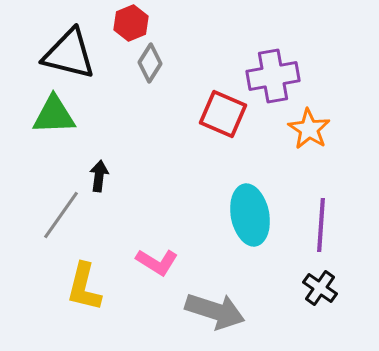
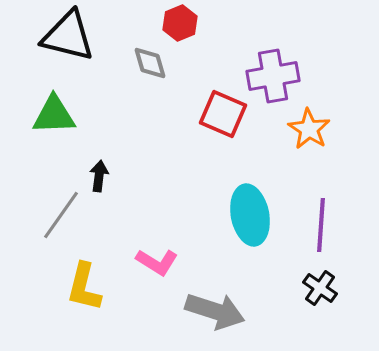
red hexagon: moved 49 px right
black triangle: moved 1 px left, 18 px up
gray diamond: rotated 48 degrees counterclockwise
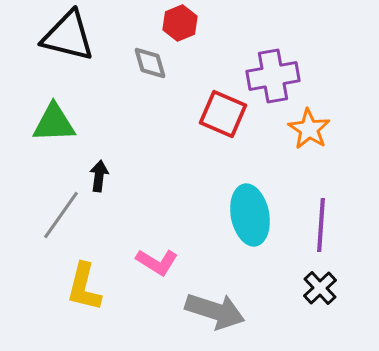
green triangle: moved 8 px down
black cross: rotated 12 degrees clockwise
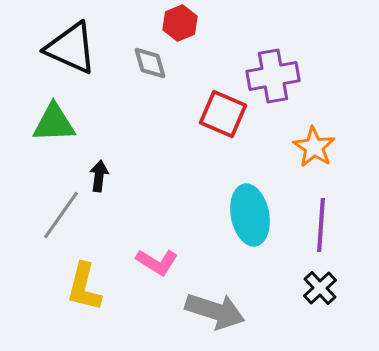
black triangle: moved 3 px right, 12 px down; rotated 10 degrees clockwise
orange star: moved 5 px right, 18 px down
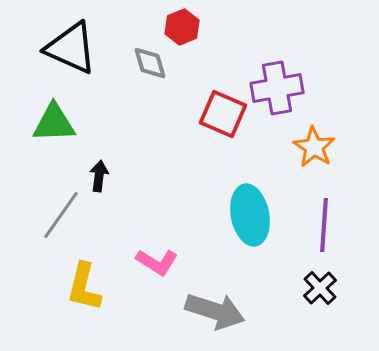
red hexagon: moved 2 px right, 4 px down
purple cross: moved 4 px right, 12 px down
purple line: moved 3 px right
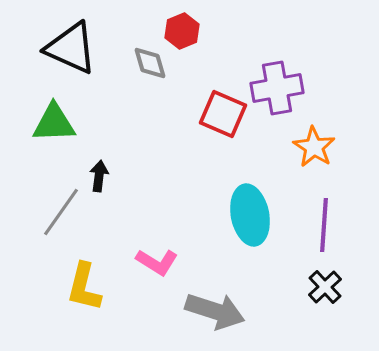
red hexagon: moved 4 px down
gray line: moved 3 px up
black cross: moved 5 px right, 1 px up
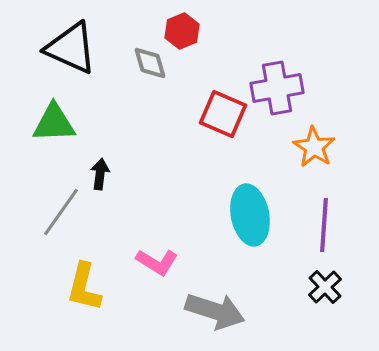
black arrow: moved 1 px right, 2 px up
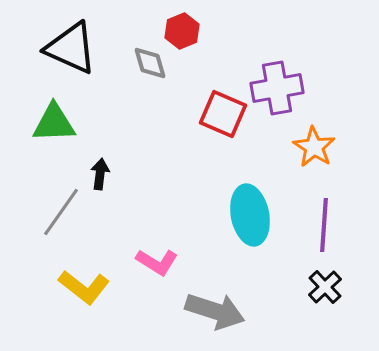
yellow L-shape: rotated 66 degrees counterclockwise
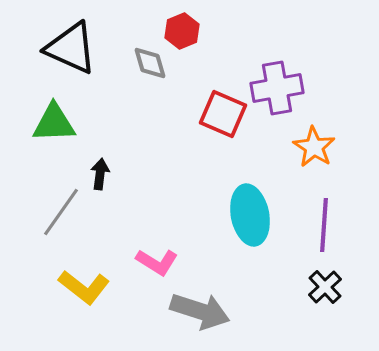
gray arrow: moved 15 px left
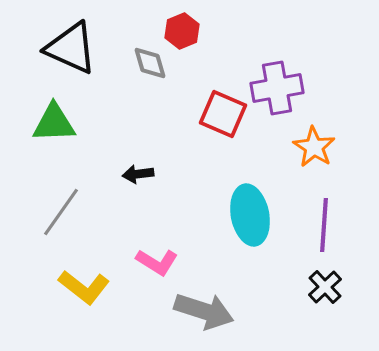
black arrow: moved 38 px right; rotated 104 degrees counterclockwise
gray arrow: moved 4 px right
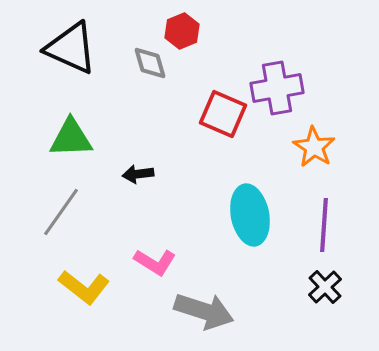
green triangle: moved 17 px right, 15 px down
pink L-shape: moved 2 px left
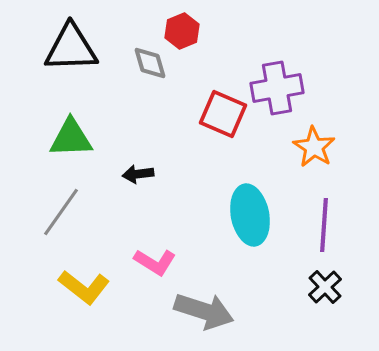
black triangle: rotated 26 degrees counterclockwise
